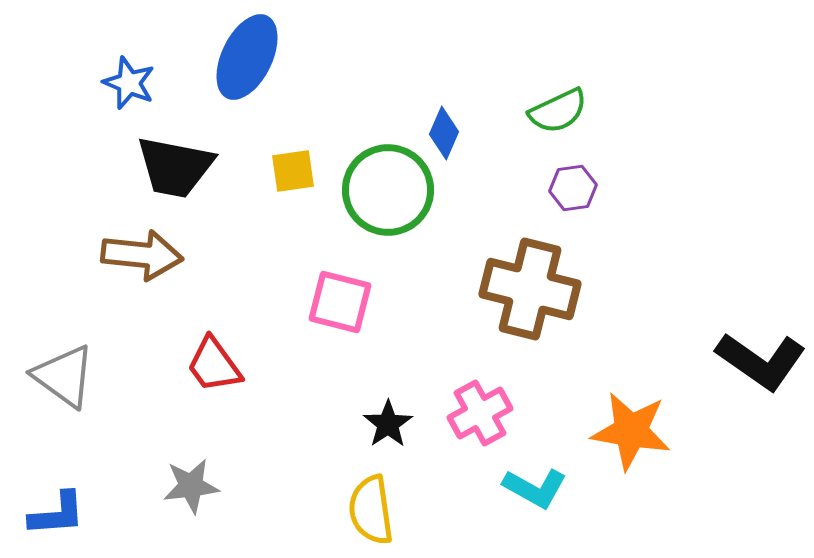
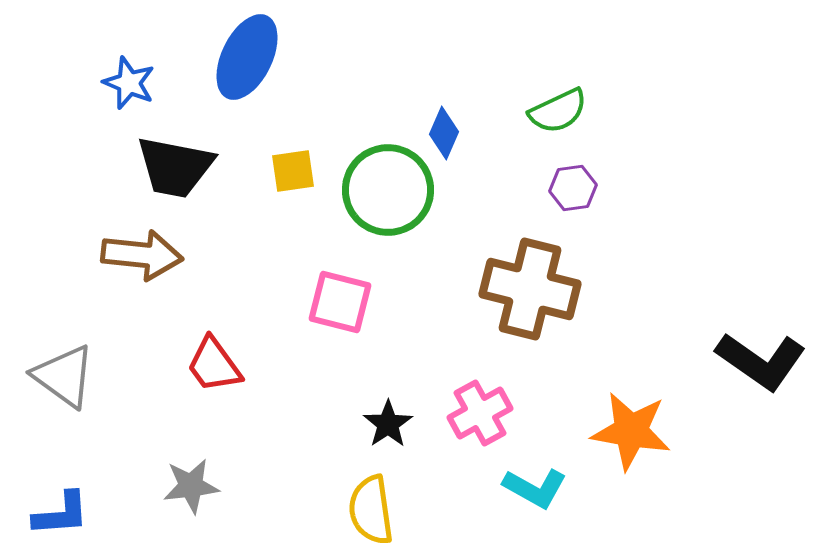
blue L-shape: moved 4 px right
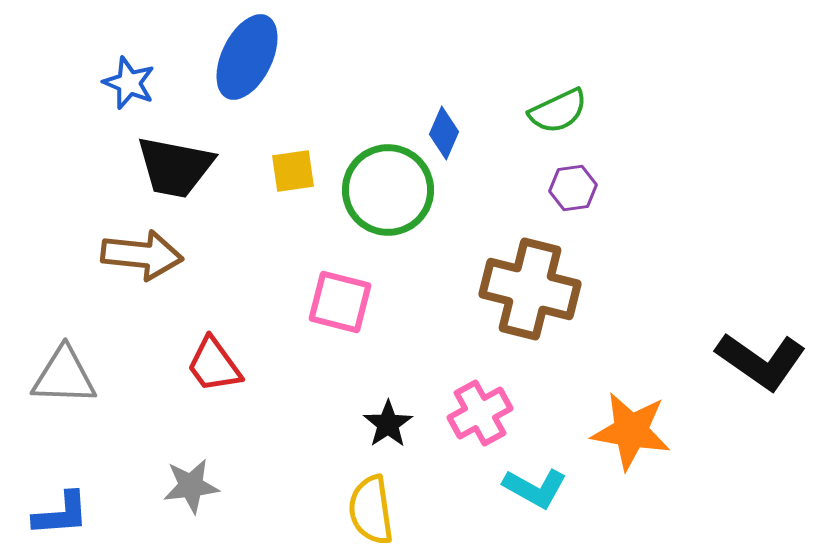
gray triangle: rotated 34 degrees counterclockwise
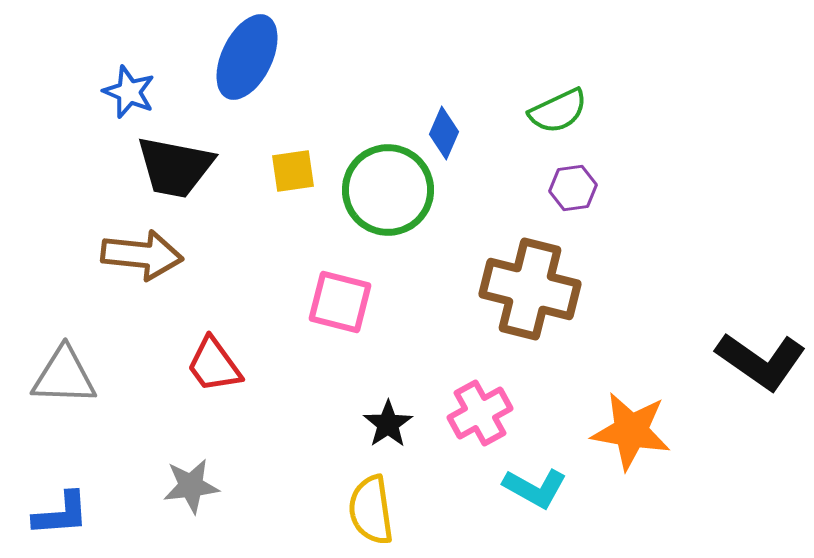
blue star: moved 9 px down
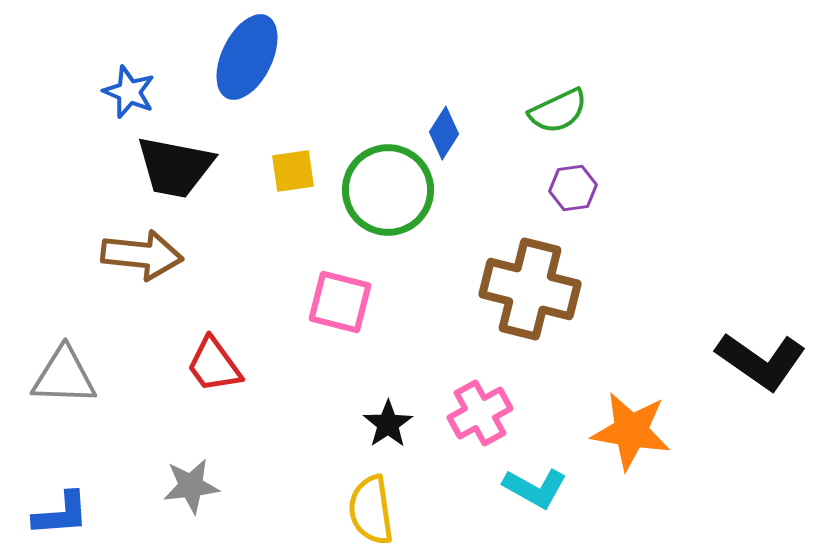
blue diamond: rotated 9 degrees clockwise
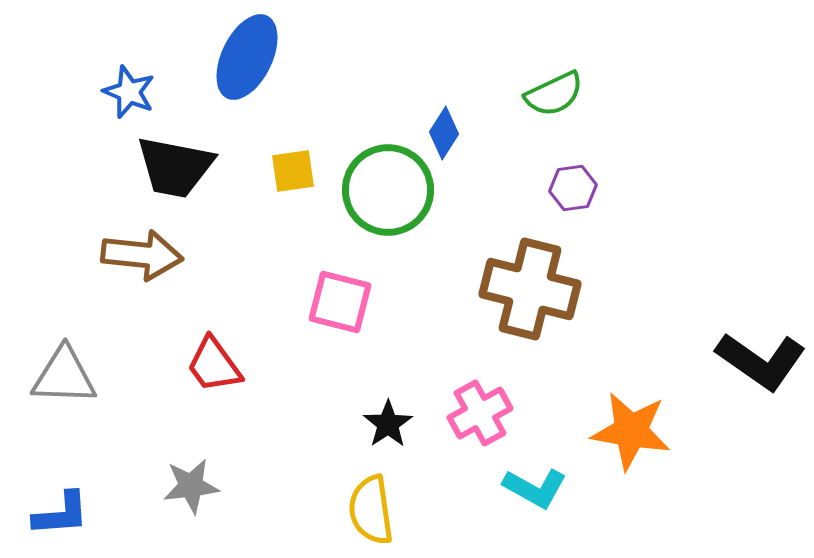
green semicircle: moved 4 px left, 17 px up
